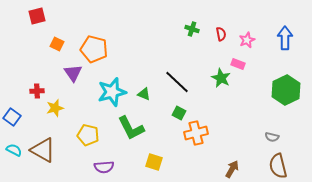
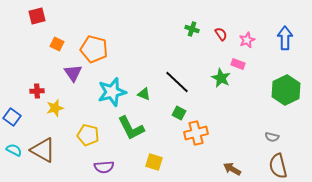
red semicircle: rotated 24 degrees counterclockwise
brown arrow: rotated 90 degrees counterclockwise
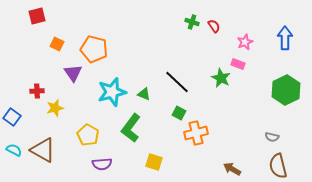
green cross: moved 7 px up
red semicircle: moved 7 px left, 8 px up
pink star: moved 2 px left, 2 px down
green L-shape: rotated 64 degrees clockwise
yellow pentagon: rotated 15 degrees clockwise
purple semicircle: moved 2 px left, 3 px up
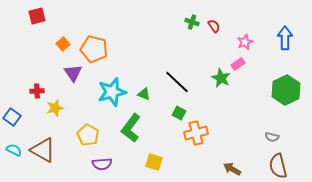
orange square: moved 6 px right; rotated 24 degrees clockwise
pink rectangle: rotated 56 degrees counterclockwise
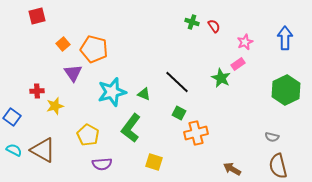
yellow star: moved 2 px up
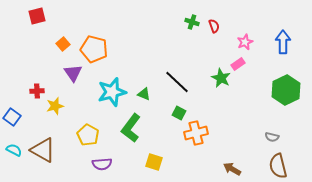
red semicircle: rotated 16 degrees clockwise
blue arrow: moved 2 px left, 4 px down
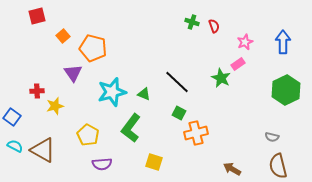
orange square: moved 8 px up
orange pentagon: moved 1 px left, 1 px up
cyan semicircle: moved 1 px right, 4 px up
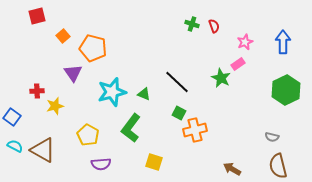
green cross: moved 2 px down
orange cross: moved 1 px left, 3 px up
purple semicircle: moved 1 px left
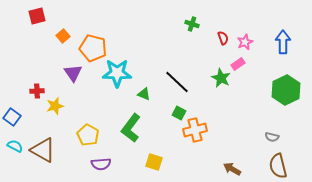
red semicircle: moved 9 px right, 12 px down
cyan star: moved 5 px right, 19 px up; rotated 16 degrees clockwise
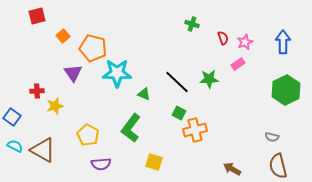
green star: moved 12 px left, 1 px down; rotated 30 degrees counterclockwise
